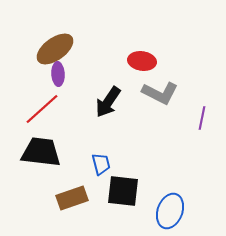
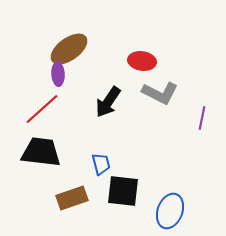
brown ellipse: moved 14 px right
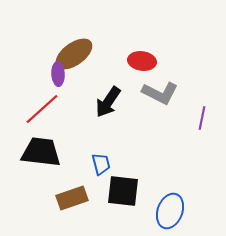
brown ellipse: moved 5 px right, 5 px down
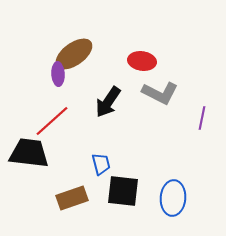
red line: moved 10 px right, 12 px down
black trapezoid: moved 12 px left, 1 px down
blue ellipse: moved 3 px right, 13 px up; rotated 16 degrees counterclockwise
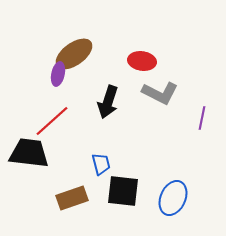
purple ellipse: rotated 15 degrees clockwise
black arrow: rotated 16 degrees counterclockwise
blue ellipse: rotated 20 degrees clockwise
